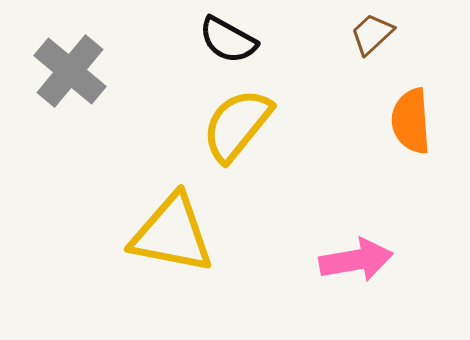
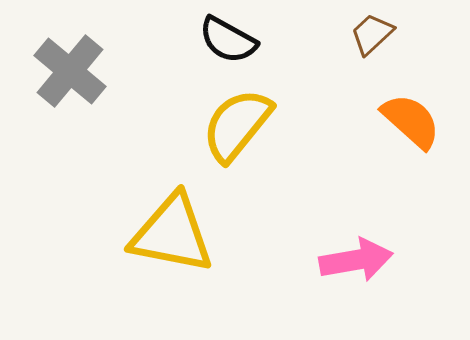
orange semicircle: rotated 136 degrees clockwise
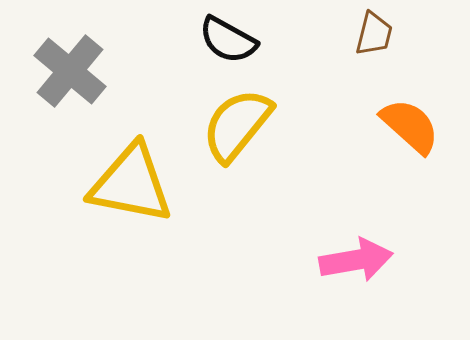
brown trapezoid: moved 2 px right; rotated 147 degrees clockwise
orange semicircle: moved 1 px left, 5 px down
yellow triangle: moved 41 px left, 50 px up
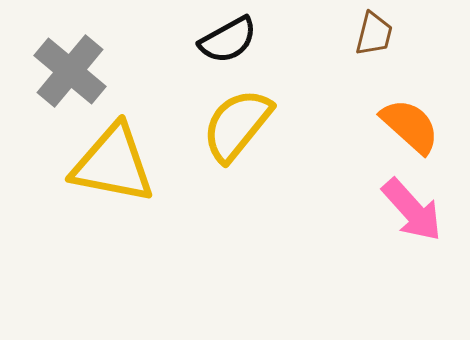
black semicircle: rotated 58 degrees counterclockwise
yellow triangle: moved 18 px left, 20 px up
pink arrow: moved 56 px right, 50 px up; rotated 58 degrees clockwise
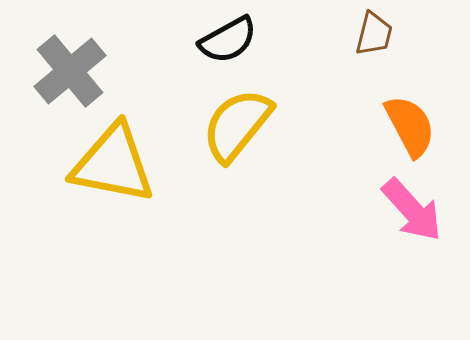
gray cross: rotated 10 degrees clockwise
orange semicircle: rotated 20 degrees clockwise
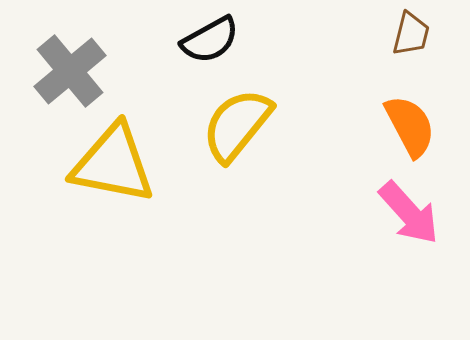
brown trapezoid: moved 37 px right
black semicircle: moved 18 px left
pink arrow: moved 3 px left, 3 px down
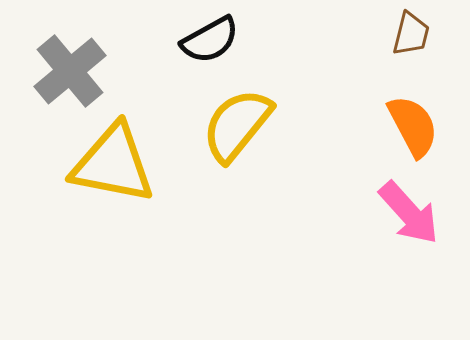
orange semicircle: moved 3 px right
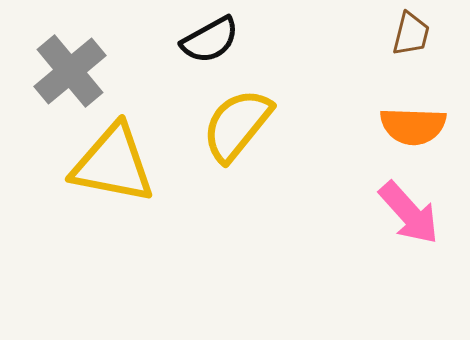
orange semicircle: rotated 120 degrees clockwise
